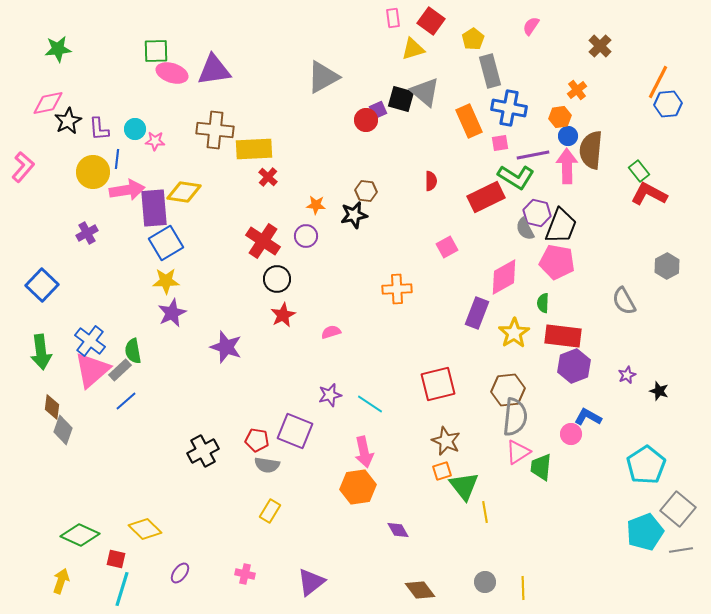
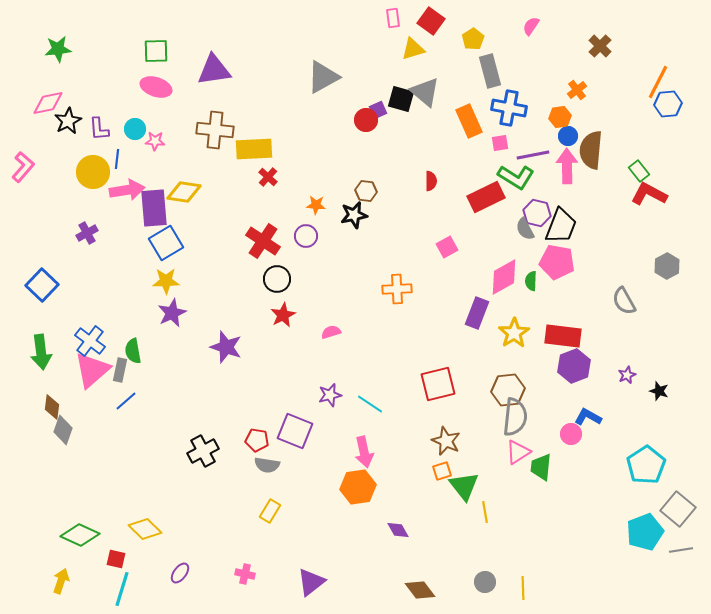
pink ellipse at (172, 73): moved 16 px left, 14 px down
green semicircle at (543, 303): moved 12 px left, 22 px up
gray rectangle at (120, 370): rotated 35 degrees counterclockwise
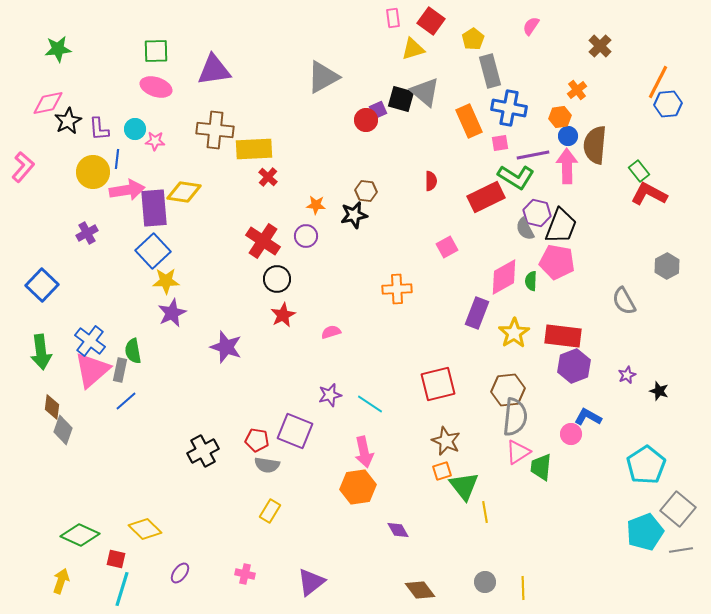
brown semicircle at (591, 150): moved 4 px right, 5 px up
blue square at (166, 243): moved 13 px left, 8 px down; rotated 12 degrees counterclockwise
